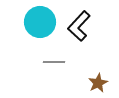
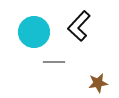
cyan circle: moved 6 px left, 10 px down
brown star: rotated 18 degrees clockwise
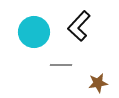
gray line: moved 7 px right, 3 px down
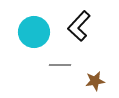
gray line: moved 1 px left
brown star: moved 3 px left, 2 px up
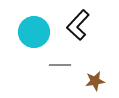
black L-shape: moved 1 px left, 1 px up
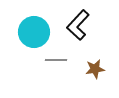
gray line: moved 4 px left, 5 px up
brown star: moved 12 px up
